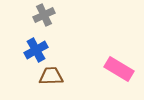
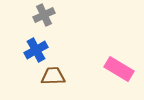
brown trapezoid: moved 2 px right
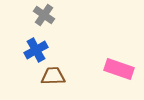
gray cross: rotated 30 degrees counterclockwise
pink rectangle: rotated 12 degrees counterclockwise
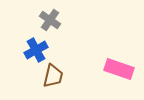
gray cross: moved 6 px right, 5 px down
brown trapezoid: rotated 105 degrees clockwise
